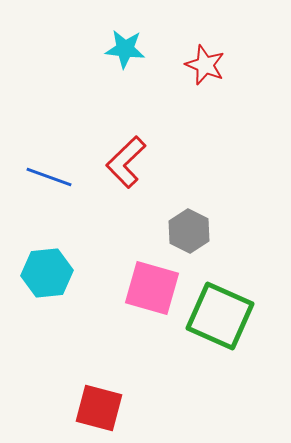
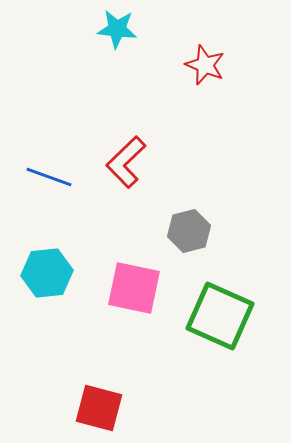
cyan star: moved 8 px left, 20 px up
gray hexagon: rotated 18 degrees clockwise
pink square: moved 18 px left; rotated 4 degrees counterclockwise
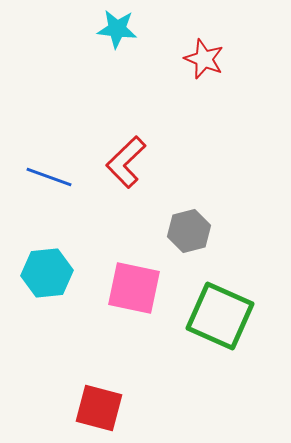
red star: moved 1 px left, 6 px up
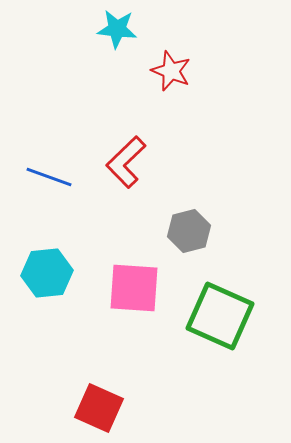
red star: moved 33 px left, 12 px down
pink square: rotated 8 degrees counterclockwise
red square: rotated 9 degrees clockwise
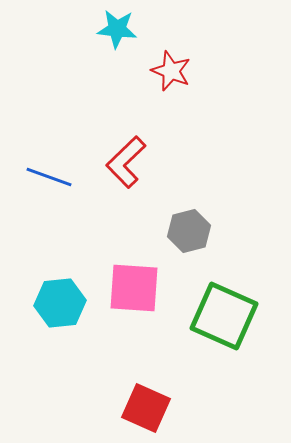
cyan hexagon: moved 13 px right, 30 px down
green square: moved 4 px right
red square: moved 47 px right
